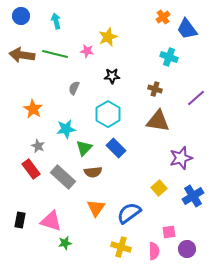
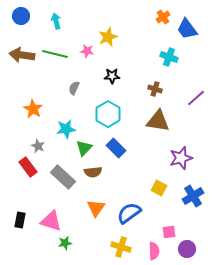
red rectangle: moved 3 px left, 2 px up
yellow square: rotated 21 degrees counterclockwise
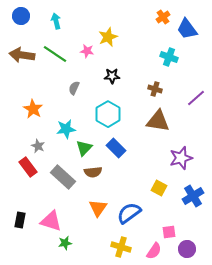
green line: rotated 20 degrees clockwise
orange triangle: moved 2 px right
pink semicircle: rotated 36 degrees clockwise
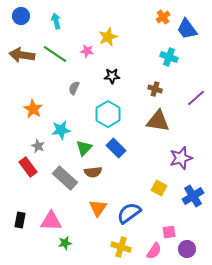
cyan star: moved 5 px left, 1 px down
gray rectangle: moved 2 px right, 1 px down
pink triangle: rotated 15 degrees counterclockwise
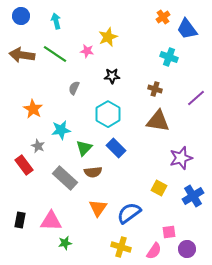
red rectangle: moved 4 px left, 2 px up
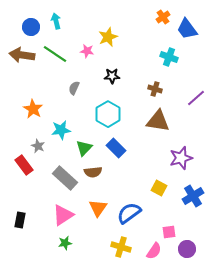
blue circle: moved 10 px right, 11 px down
pink triangle: moved 12 px right, 6 px up; rotated 35 degrees counterclockwise
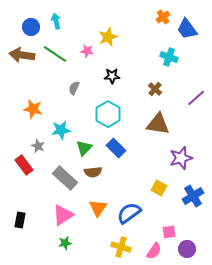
brown cross: rotated 24 degrees clockwise
orange star: rotated 18 degrees counterclockwise
brown triangle: moved 3 px down
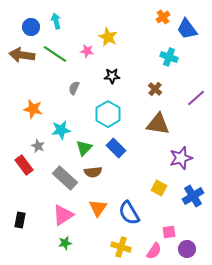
yellow star: rotated 24 degrees counterclockwise
blue semicircle: rotated 85 degrees counterclockwise
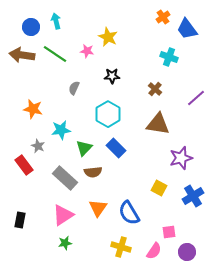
purple circle: moved 3 px down
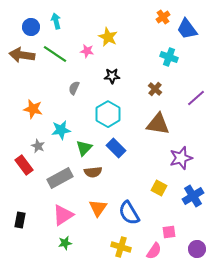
gray rectangle: moved 5 px left; rotated 70 degrees counterclockwise
purple circle: moved 10 px right, 3 px up
